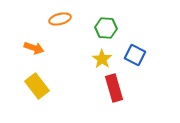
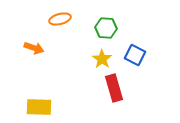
yellow rectangle: moved 2 px right, 21 px down; rotated 50 degrees counterclockwise
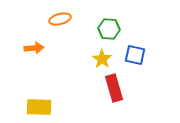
green hexagon: moved 3 px right, 1 px down
orange arrow: rotated 24 degrees counterclockwise
blue square: rotated 15 degrees counterclockwise
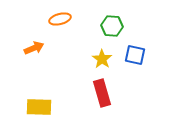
green hexagon: moved 3 px right, 3 px up
orange arrow: rotated 18 degrees counterclockwise
red rectangle: moved 12 px left, 5 px down
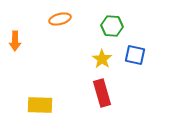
orange arrow: moved 19 px left, 7 px up; rotated 114 degrees clockwise
yellow rectangle: moved 1 px right, 2 px up
